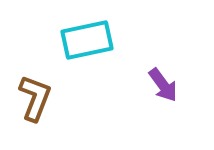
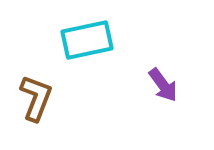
brown L-shape: moved 1 px right
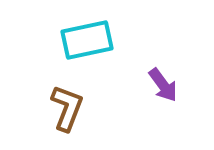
brown L-shape: moved 31 px right, 10 px down
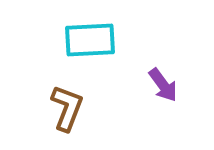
cyan rectangle: moved 3 px right; rotated 9 degrees clockwise
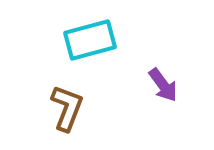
cyan rectangle: rotated 12 degrees counterclockwise
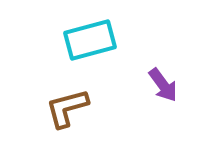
brown L-shape: rotated 126 degrees counterclockwise
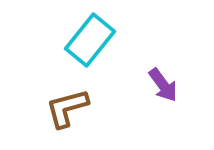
cyan rectangle: rotated 36 degrees counterclockwise
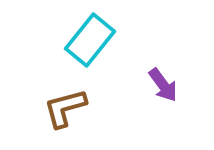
brown L-shape: moved 2 px left
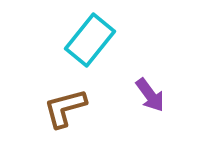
purple arrow: moved 13 px left, 10 px down
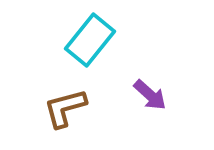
purple arrow: rotated 12 degrees counterclockwise
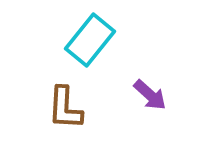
brown L-shape: rotated 72 degrees counterclockwise
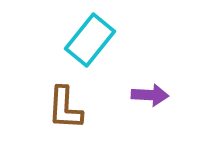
purple arrow: rotated 39 degrees counterclockwise
